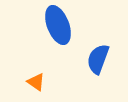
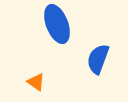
blue ellipse: moved 1 px left, 1 px up
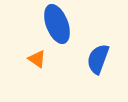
orange triangle: moved 1 px right, 23 px up
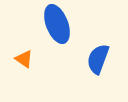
orange triangle: moved 13 px left
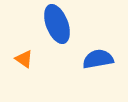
blue semicircle: rotated 60 degrees clockwise
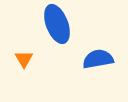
orange triangle: rotated 24 degrees clockwise
